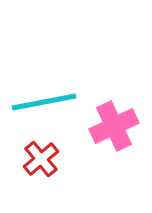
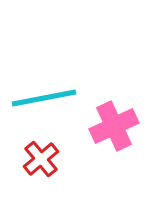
cyan line: moved 4 px up
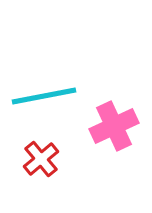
cyan line: moved 2 px up
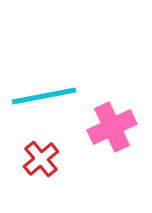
pink cross: moved 2 px left, 1 px down
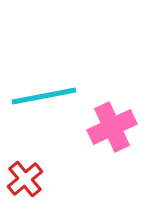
red cross: moved 16 px left, 20 px down
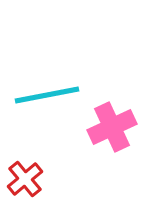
cyan line: moved 3 px right, 1 px up
